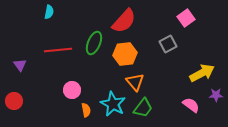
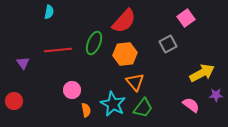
purple triangle: moved 3 px right, 2 px up
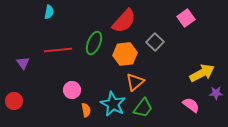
gray square: moved 13 px left, 2 px up; rotated 18 degrees counterclockwise
orange triangle: rotated 30 degrees clockwise
purple star: moved 2 px up
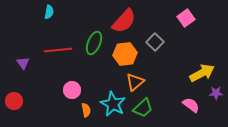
green trapezoid: rotated 10 degrees clockwise
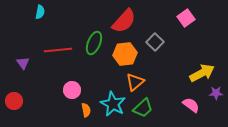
cyan semicircle: moved 9 px left
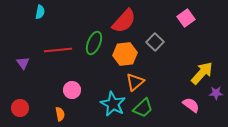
yellow arrow: rotated 20 degrees counterclockwise
red circle: moved 6 px right, 7 px down
orange semicircle: moved 26 px left, 4 px down
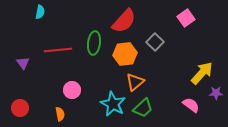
green ellipse: rotated 15 degrees counterclockwise
